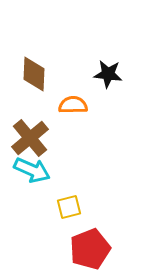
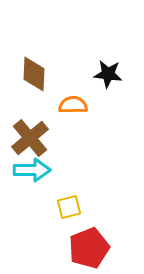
cyan arrow: rotated 24 degrees counterclockwise
red pentagon: moved 1 px left, 1 px up
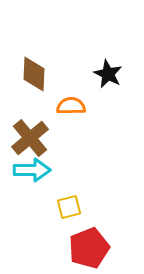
black star: rotated 20 degrees clockwise
orange semicircle: moved 2 px left, 1 px down
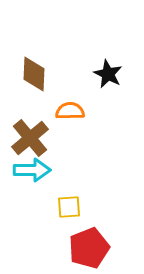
orange semicircle: moved 1 px left, 5 px down
yellow square: rotated 10 degrees clockwise
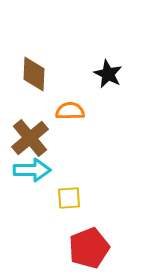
yellow square: moved 9 px up
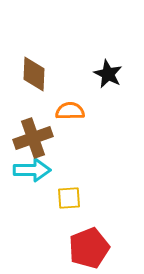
brown cross: moved 3 px right; rotated 21 degrees clockwise
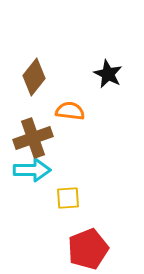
brown diamond: moved 3 px down; rotated 36 degrees clockwise
orange semicircle: rotated 8 degrees clockwise
yellow square: moved 1 px left
red pentagon: moved 1 px left, 1 px down
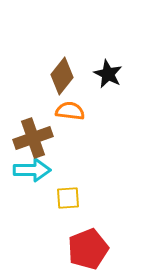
brown diamond: moved 28 px right, 1 px up
